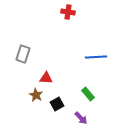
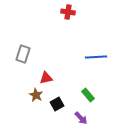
red triangle: rotated 16 degrees counterclockwise
green rectangle: moved 1 px down
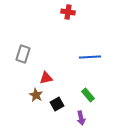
blue line: moved 6 px left
purple arrow: rotated 32 degrees clockwise
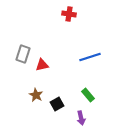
red cross: moved 1 px right, 2 px down
blue line: rotated 15 degrees counterclockwise
red triangle: moved 4 px left, 13 px up
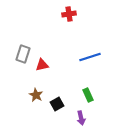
red cross: rotated 16 degrees counterclockwise
green rectangle: rotated 16 degrees clockwise
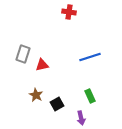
red cross: moved 2 px up; rotated 16 degrees clockwise
green rectangle: moved 2 px right, 1 px down
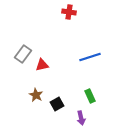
gray rectangle: rotated 18 degrees clockwise
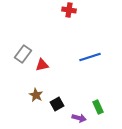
red cross: moved 2 px up
green rectangle: moved 8 px right, 11 px down
purple arrow: moved 2 px left; rotated 64 degrees counterclockwise
